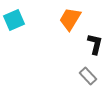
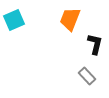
orange trapezoid: rotated 10 degrees counterclockwise
gray rectangle: moved 1 px left
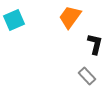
orange trapezoid: moved 2 px up; rotated 15 degrees clockwise
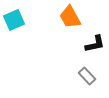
orange trapezoid: rotated 65 degrees counterclockwise
black L-shape: rotated 65 degrees clockwise
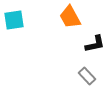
cyan square: rotated 15 degrees clockwise
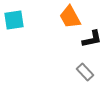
black L-shape: moved 3 px left, 5 px up
gray rectangle: moved 2 px left, 4 px up
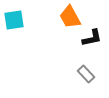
black L-shape: moved 1 px up
gray rectangle: moved 1 px right, 2 px down
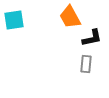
gray rectangle: moved 10 px up; rotated 48 degrees clockwise
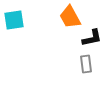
gray rectangle: rotated 12 degrees counterclockwise
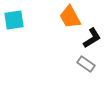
black L-shape: rotated 20 degrees counterclockwise
gray rectangle: rotated 48 degrees counterclockwise
